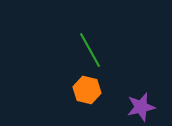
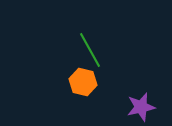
orange hexagon: moved 4 px left, 8 px up
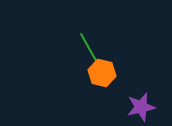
orange hexagon: moved 19 px right, 9 px up
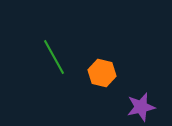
green line: moved 36 px left, 7 px down
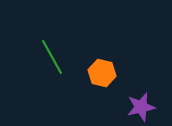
green line: moved 2 px left
